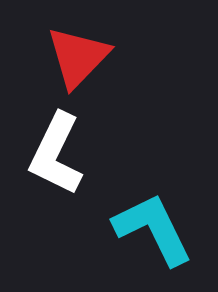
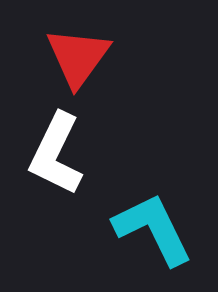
red triangle: rotated 8 degrees counterclockwise
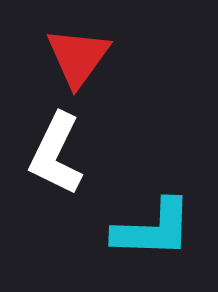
cyan L-shape: rotated 118 degrees clockwise
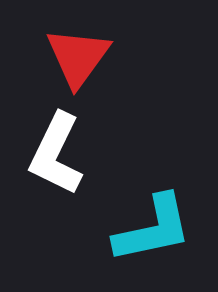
cyan L-shape: rotated 14 degrees counterclockwise
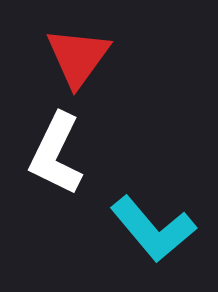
cyan L-shape: rotated 62 degrees clockwise
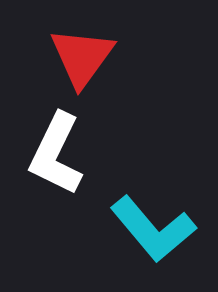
red triangle: moved 4 px right
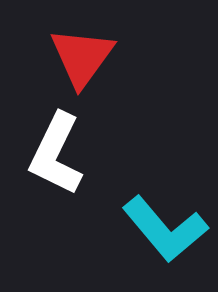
cyan L-shape: moved 12 px right
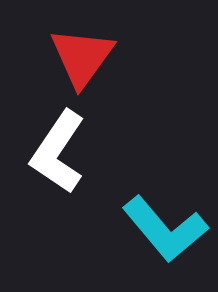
white L-shape: moved 2 px right, 2 px up; rotated 8 degrees clockwise
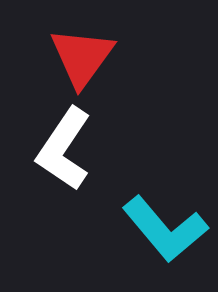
white L-shape: moved 6 px right, 3 px up
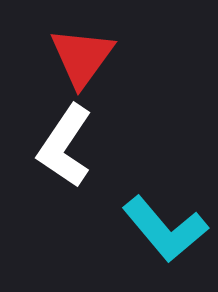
white L-shape: moved 1 px right, 3 px up
